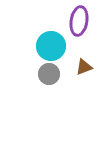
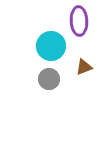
purple ellipse: rotated 12 degrees counterclockwise
gray circle: moved 5 px down
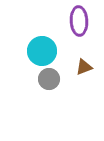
cyan circle: moved 9 px left, 5 px down
